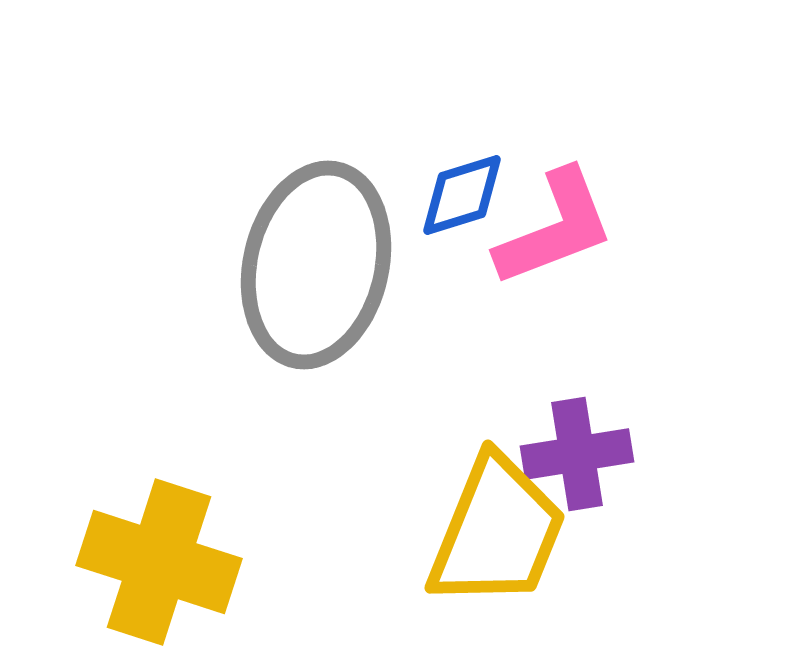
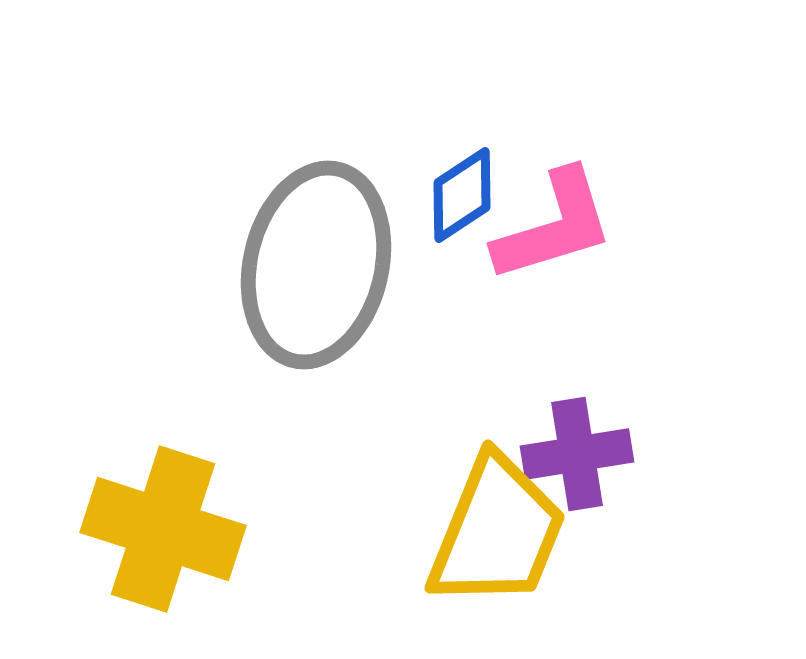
blue diamond: rotated 16 degrees counterclockwise
pink L-shape: moved 1 px left, 2 px up; rotated 4 degrees clockwise
yellow cross: moved 4 px right, 33 px up
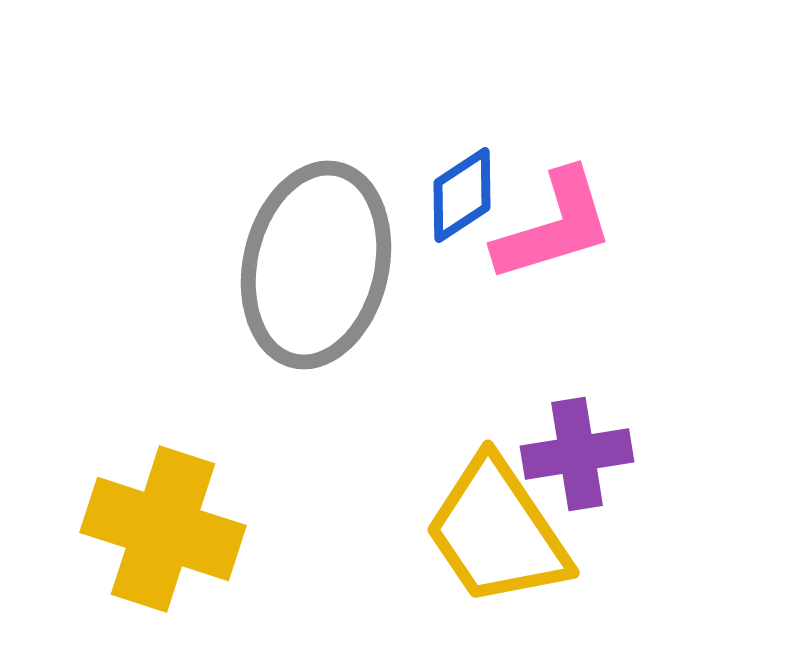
yellow trapezoid: rotated 124 degrees clockwise
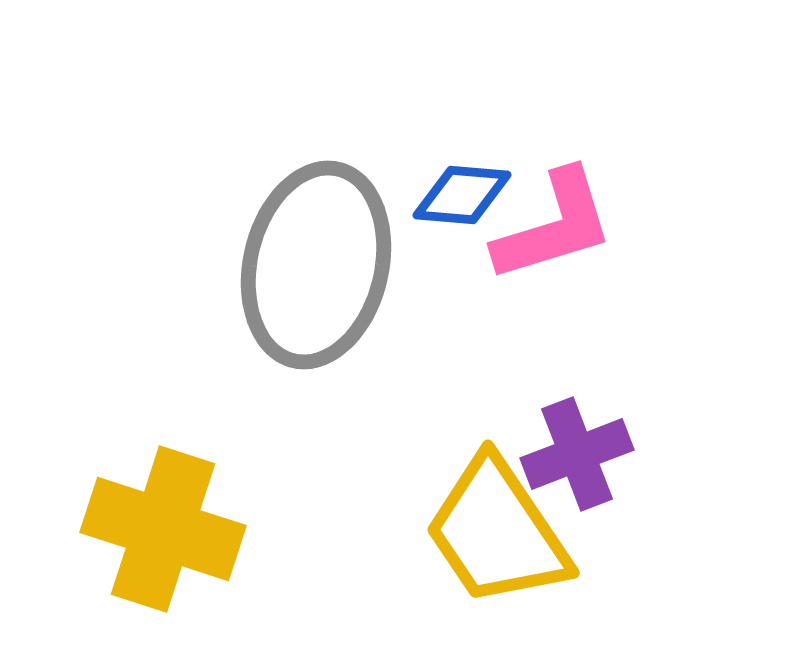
blue diamond: rotated 38 degrees clockwise
purple cross: rotated 12 degrees counterclockwise
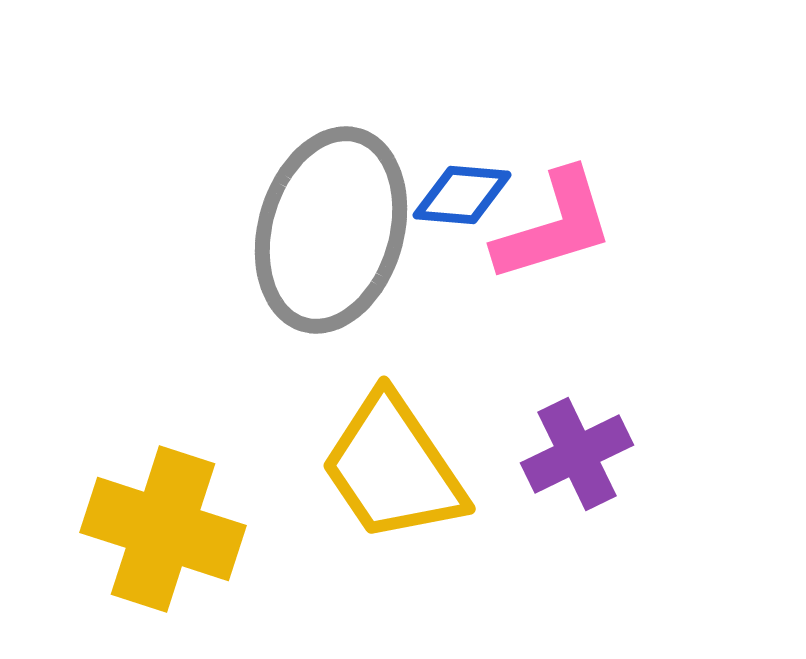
gray ellipse: moved 15 px right, 35 px up; rotated 3 degrees clockwise
purple cross: rotated 5 degrees counterclockwise
yellow trapezoid: moved 104 px left, 64 px up
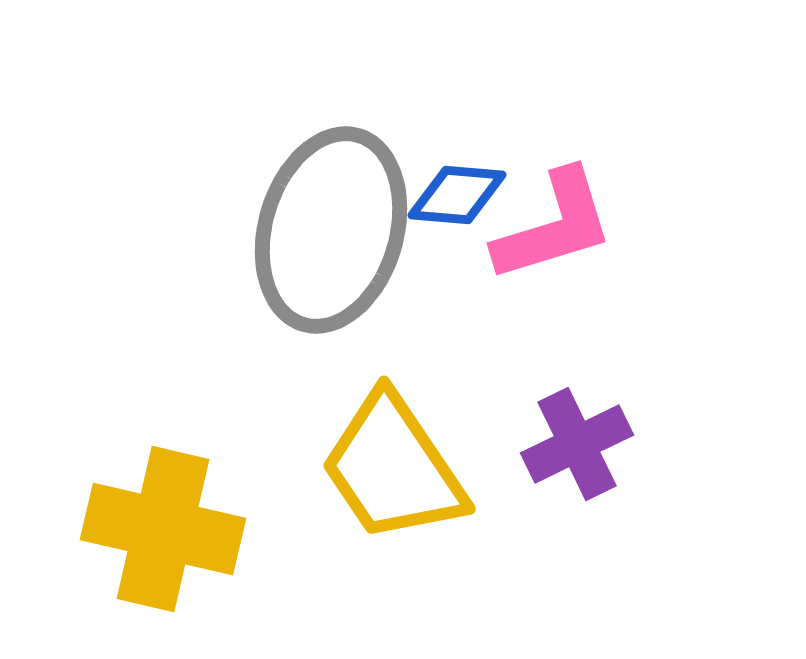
blue diamond: moved 5 px left
purple cross: moved 10 px up
yellow cross: rotated 5 degrees counterclockwise
